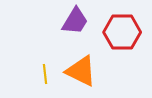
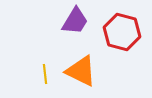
red hexagon: rotated 15 degrees clockwise
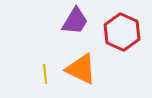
red hexagon: rotated 9 degrees clockwise
orange triangle: moved 2 px up
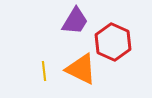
red hexagon: moved 9 px left, 10 px down
yellow line: moved 1 px left, 3 px up
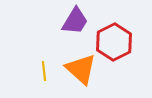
red hexagon: moved 1 px right; rotated 9 degrees clockwise
orange triangle: rotated 16 degrees clockwise
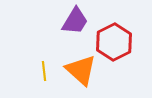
orange triangle: moved 1 px down
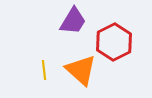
purple trapezoid: moved 2 px left
yellow line: moved 1 px up
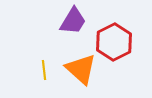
orange triangle: moved 1 px up
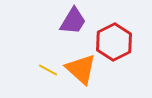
yellow line: moved 4 px right; rotated 54 degrees counterclockwise
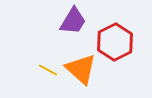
red hexagon: moved 1 px right
